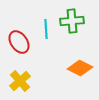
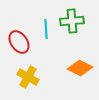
yellow cross: moved 8 px right, 4 px up; rotated 20 degrees counterclockwise
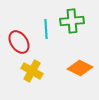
yellow cross: moved 4 px right, 6 px up
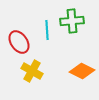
cyan line: moved 1 px right, 1 px down
orange diamond: moved 2 px right, 3 px down
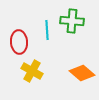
green cross: rotated 10 degrees clockwise
red ellipse: rotated 30 degrees clockwise
orange diamond: moved 2 px down; rotated 15 degrees clockwise
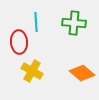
green cross: moved 2 px right, 2 px down
cyan line: moved 11 px left, 8 px up
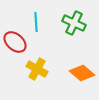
green cross: rotated 20 degrees clockwise
red ellipse: moved 4 px left; rotated 45 degrees counterclockwise
yellow cross: moved 5 px right, 2 px up
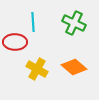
cyan line: moved 3 px left
red ellipse: rotated 40 degrees counterclockwise
orange diamond: moved 8 px left, 6 px up
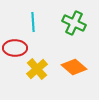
red ellipse: moved 6 px down
yellow cross: rotated 20 degrees clockwise
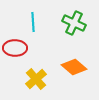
yellow cross: moved 1 px left, 10 px down
